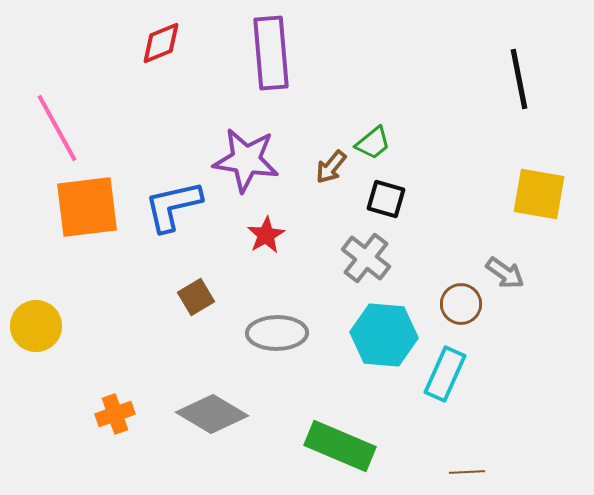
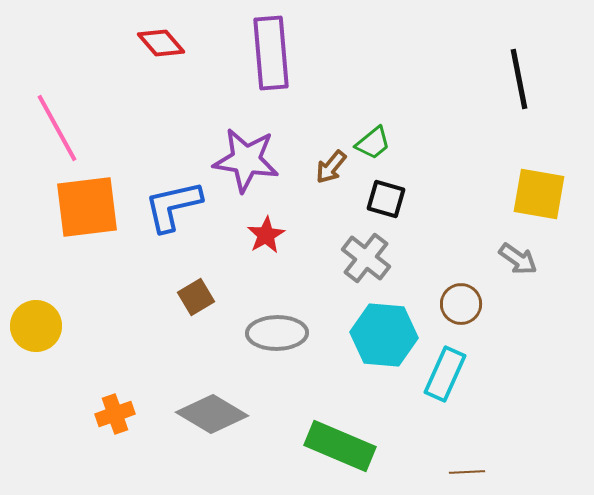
red diamond: rotated 72 degrees clockwise
gray arrow: moved 13 px right, 14 px up
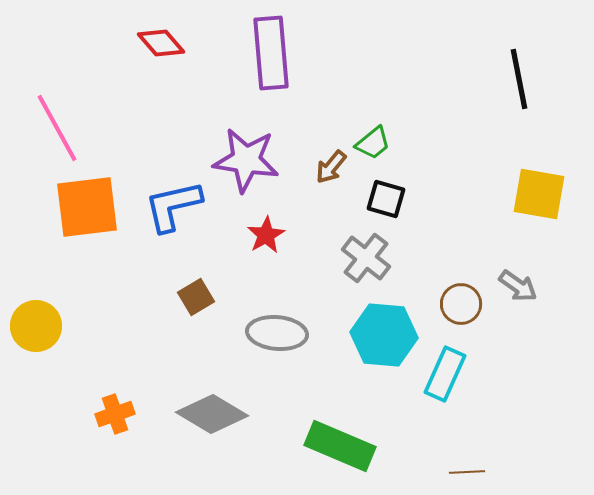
gray arrow: moved 27 px down
gray ellipse: rotated 6 degrees clockwise
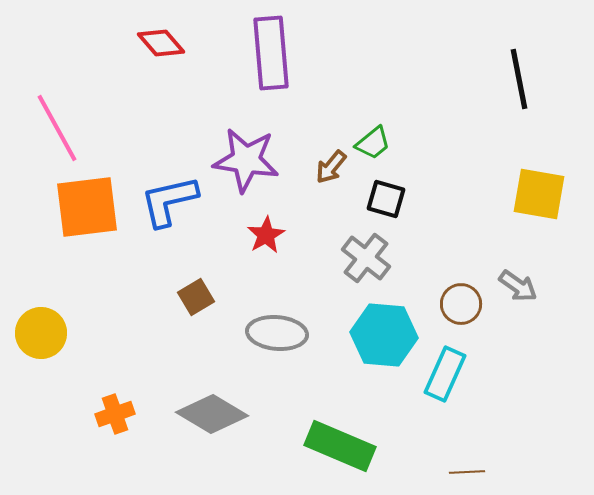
blue L-shape: moved 4 px left, 5 px up
yellow circle: moved 5 px right, 7 px down
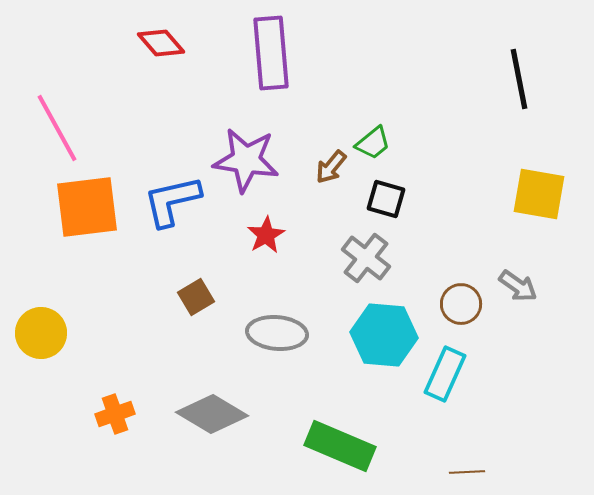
blue L-shape: moved 3 px right
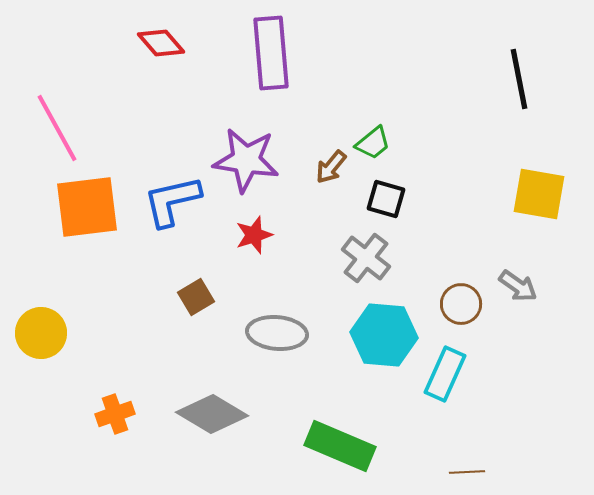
red star: moved 12 px left; rotated 12 degrees clockwise
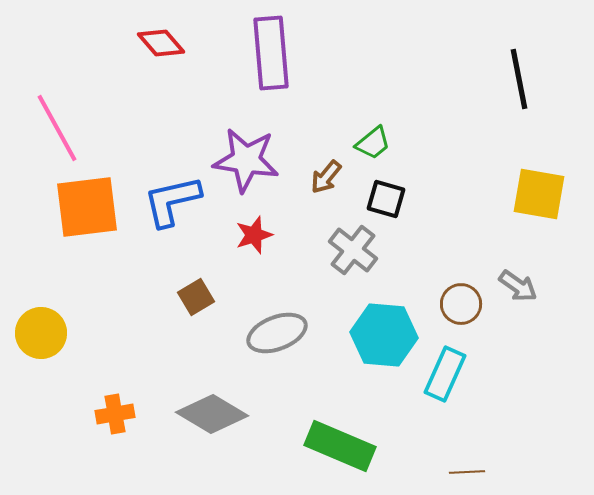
brown arrow: moved 5 px left, 10 px down
gray cross: moved 13 px left, 8 px up
gray ellipse: rotated 26 degrees counterclockwise
orange cross: rotated 9 degrees clockwise
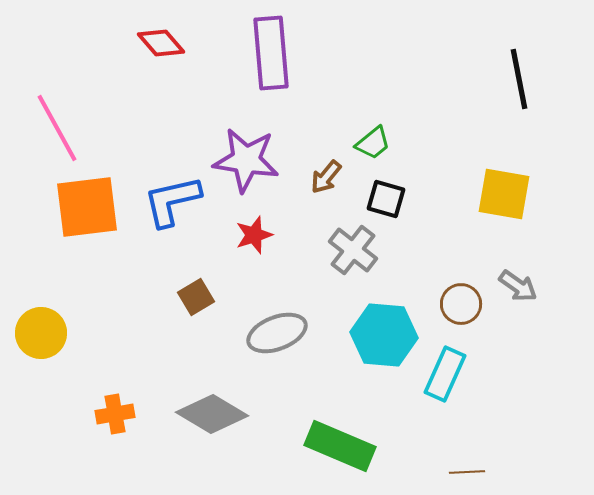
yellow square: moved 35 px left
